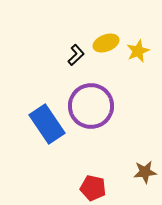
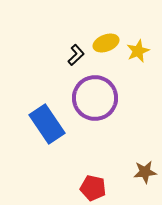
purple circle: moved 4 px right, 8 px up
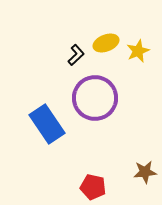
red pentagon: moved 1 px up
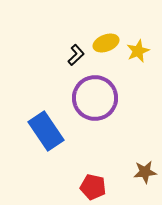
blue rectangle: moved 1 px left, 7 px down
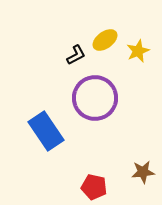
yellow ellipse: moved 1 px left, 3 px up; rotated 15 degrees counterclockwise
black L-shape: rotated 15 degrees clockwise
brown star: moved 2 px left
red pentagon: moved 1 px right
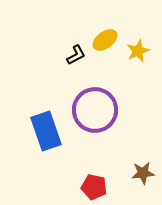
purple circle: moved 12 px down
blue rectangle: rotated 15 degrees clockwise
brown star: moved 1 px down
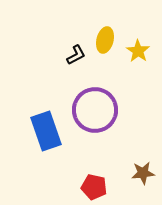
yellow ellipse: rotated 40 degrees counterclockwise
yellow star: rotated 15 degrees counterclockwise
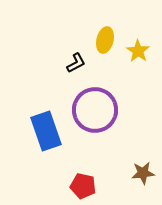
black L-shape: moved 8 px down
red pentagon: moved 11 px left, 1 px up
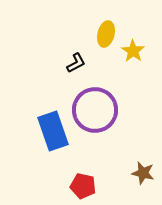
yellow ellipse: moved 1 px right, 6 px up
yellow star: moved 5 px left
blue rectangle: moved 7 px right
brown star: rotated 20 degrees clockwise
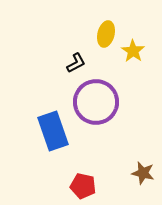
purple circle: moved 1 px right, 8 px up
